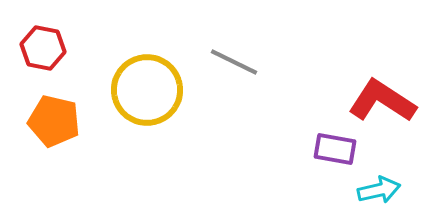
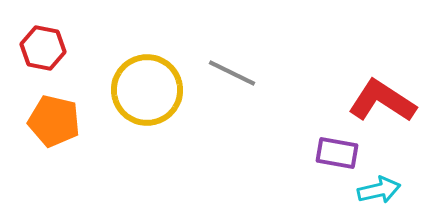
gray line: moved 2 px left, 11 px down
purple rectangle: moved 2 px right, 4 px down
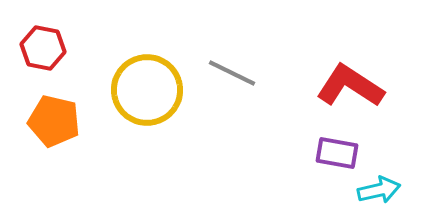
red L-shape: moved 32 px left, 15 px up
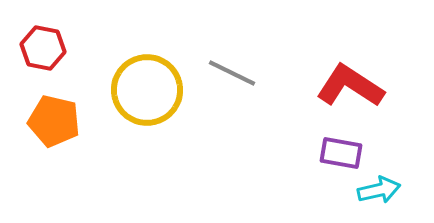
purple rectangle: moved 4 px right
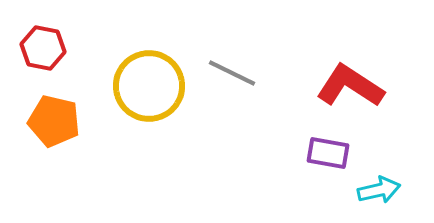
yellow circle: moved 2 px right, 4 px up
purple rectangle: moved 13 px left
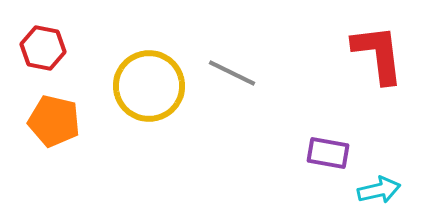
red L-shape: moved 28 px right, 32 px up; rotated 50 degrees clockwise
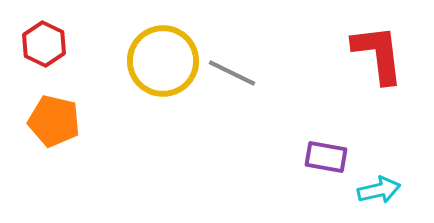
red hexagon: moved 1 px right, 4 px up; rotated 15 degrees clockwise
yellow circle: moved 14 px right, 25 px up
purple rectangle: moved 2 px left, 4 px down
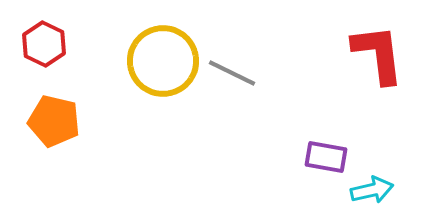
cyan arrow: moved 7 px left
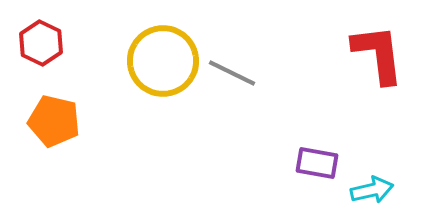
red hexagon: moved 3 px left, 1 px up
purple rectangle: moved 9 px left, 6 px down
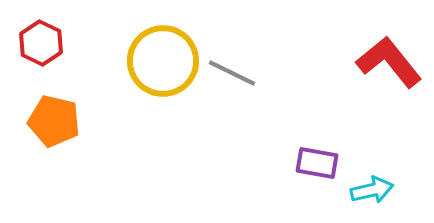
red L-shape: moved 11 px right, 8 px down; rotated 32 degrees counterclockwise
